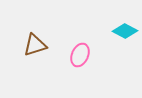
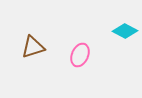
brown triangle: moved 2 px left, 2 px down
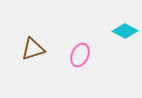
brown triangle: moved 2 px down
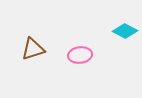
pink ellipse: rotated 60 degrees clockwise
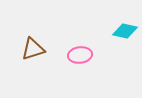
cyan diamond: rotated 15 degrees counterclockwise
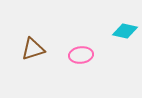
pink ellipse: moved 1 px right
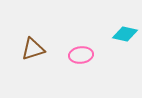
cyan diamond: moved 3 px down
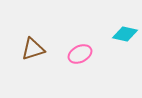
pink ellipse: moved 1 px left, 1 px up; rotated 20 degrees counterclockwise
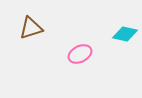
brown triangle: moved 2 px left, 21 px up
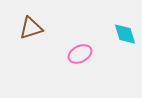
cyan diamond: rotated 60 degrees clockwise
